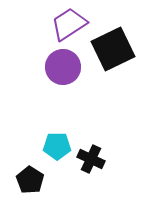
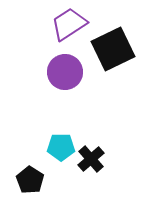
purple circle: moved 2 px right, 5 px down
cyan pentagon: moved 4 px right, 1 px down
black cross: rotated 24 degrees clockwise
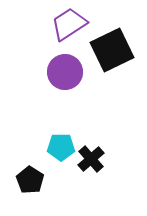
black square: moved 1 px left, 1 px down
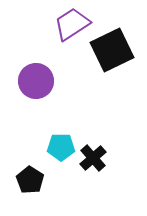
purple trapezoid: moved 3 px right
purple circle: moved 29 px left, 9 px down
black cross: moved 2 px right, 1 px up
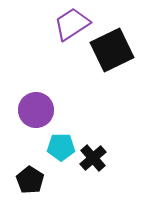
purple circle: moved 29 px down
